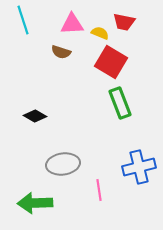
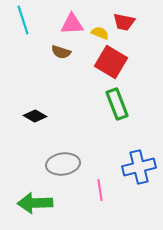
green rectangle: moved 3 px left, 1 px down
pink line: moved 1 px right
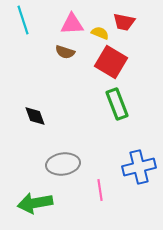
brown semicircle: moved 4 px right
black diamond: rotated 40 degrees clockwise
green arrow: rotated 8 degrees counterclockwise
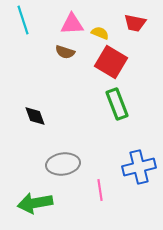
red trapezoid: moved 11 px right, 1 px down
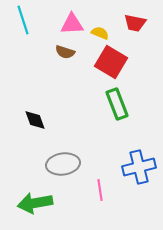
black diamond: moved 4 px down
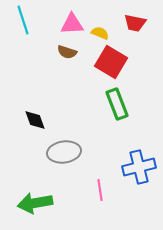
brown semicircle: moved 2 px right
gray ellipse: moved 1 px right, 12 px up
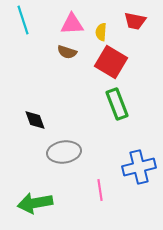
red trapezoid: moved 2 px up
yellow semicircle: moved 1 px right, 1 px up; rotated 108 degrees counterclockwise
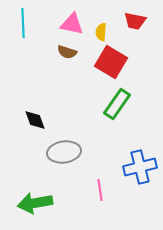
cyan line: moved 3 px down; rotated 16 degrees clockwise
pink triangle: rotated 15 degrees clockwise
green rectangle: rotated 56 degrees clockwise
blue cross: moved 1 px right
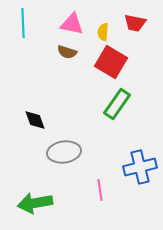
red trapezoid: moved 2 px down
yellow semicircle: moved 2 px right
